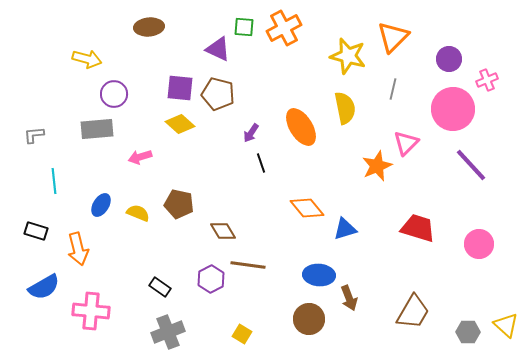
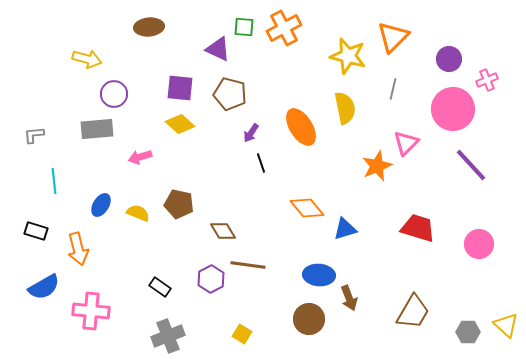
brown pentagon at (218, 94): moved 12 px right
gray cross at (168, 332): moved 4 px down
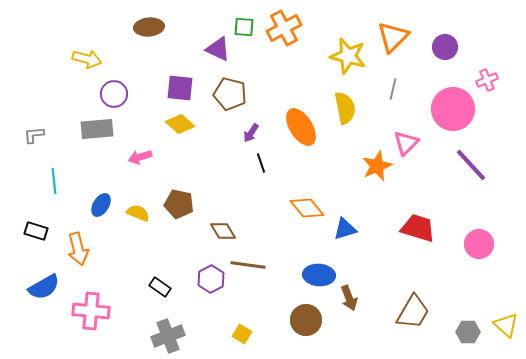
purple circle at (449, 59): moved 4 px left, 12 px up
brown circle at (309, 319): moved 3 px left, 1 px down
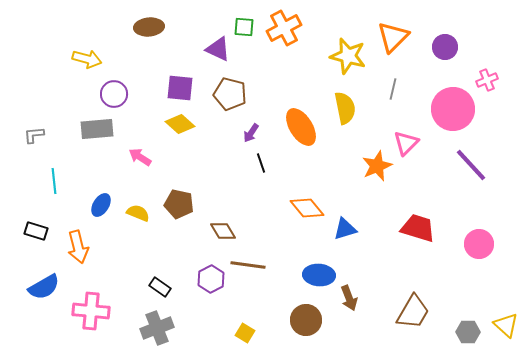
pink arrow at (140, 157): rotated 50 degrees clockwise
orange arrow at (78, 249): moved 2 px up
yellow square at (242, 334): moved 3 px right, 1 px up
gray cross at (168, 336): moved 11 px left, 8 px up
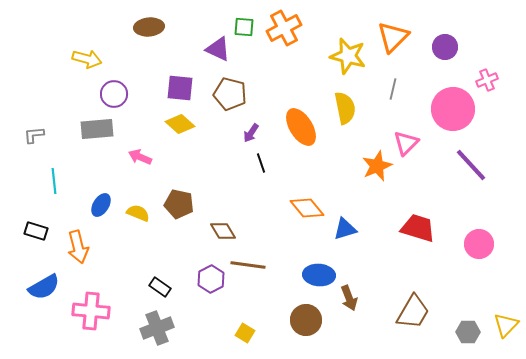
pink arrow at (140, 157): rotated 10 degrees counterclockwise
yellow triangle at (506, 325): rotated 32 degrees clockwise
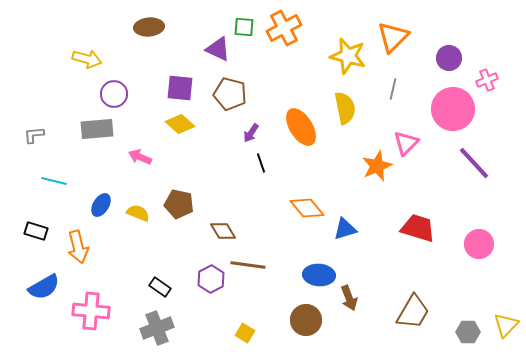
purple circle at (445, 47): moved 4 px right, 11 px down
purple line at (471, 165): moved 3 px right, 2 px up
cyan line at (54, 181): rotated 70 degrees counterclockwise
